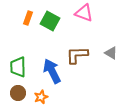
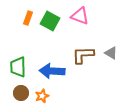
pink triangle: moved 4 px left, 3 px down
brown L-shape: moved 6 px right
blue arrow: rotated 60 degrees counterclockwise
brown circle: moved 3 px right
orange star: moved 1 px right, 1 px up
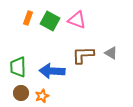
pink triangle: moved 3 px left, 4 px down
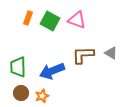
blue arrow: rotated 25 degrees counterclockwise
